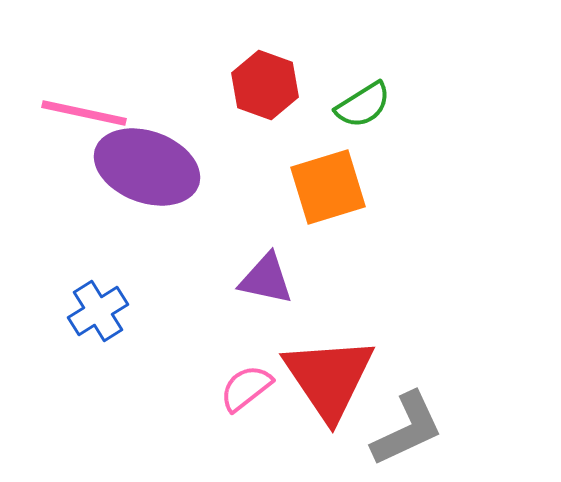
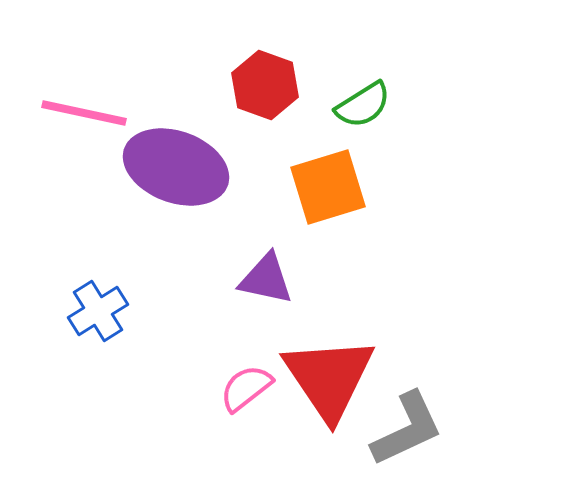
purple ellipse: moved 29 px right
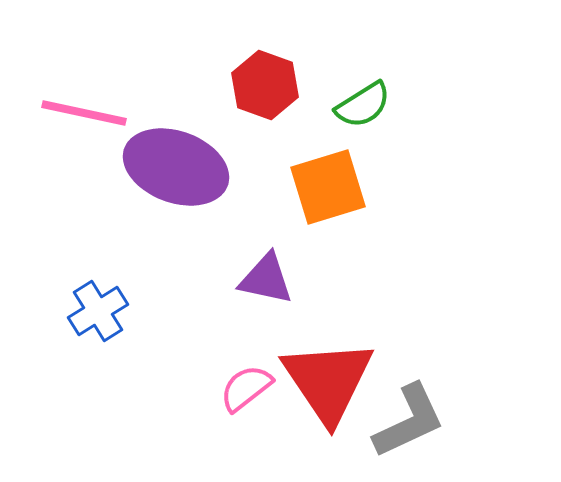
red triangle: moved 1 px left, 3 px down
gray L-shape: moved 2 px right, 8 px up
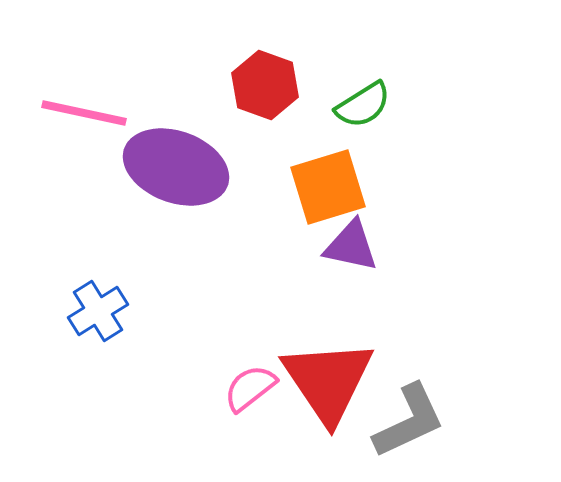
purple triangle: moved 85 px right, 33 px up
pink semicircle: moved 4 px right
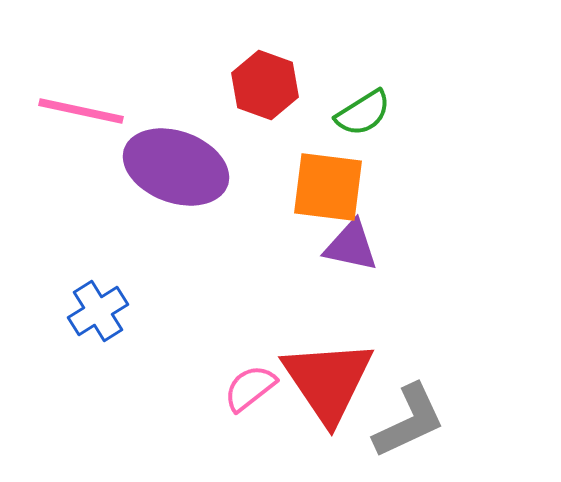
green semicircle: moved 8 px down
pink line: moved 3 px left, 2 px up
orange square: rotated 24 degrees clockwise
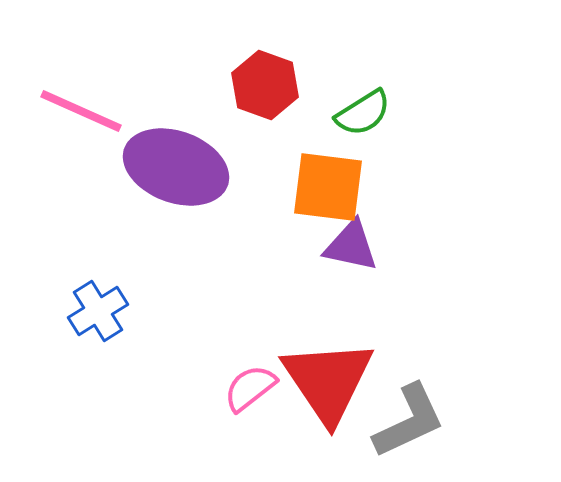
pink line: rotated 12 degrees clockwise
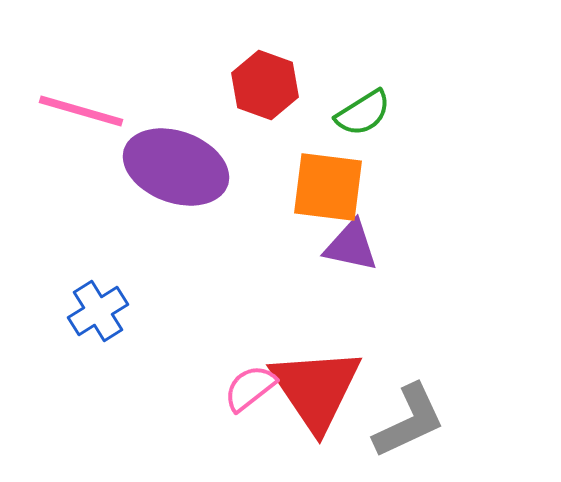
pink line: rotated 8 degrees counterclockwise
red triangle: moved 12 px left, 8 px down
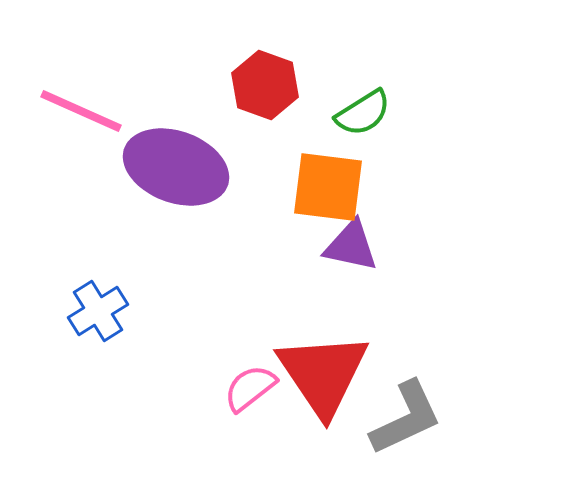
pink line: rotated 8 degrees clockwise
red triangle: moved 7 px right, 15 px up
gray L-shape: moved 3 px left, 3 px up
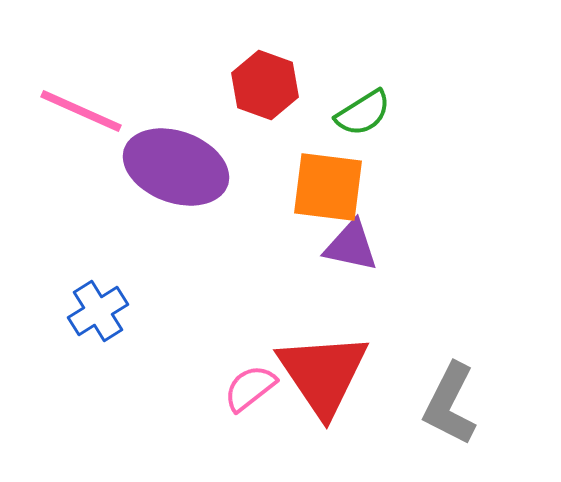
gray L-shape: moved 44 px right, 14 px up; rotated 142 degrees clockwise
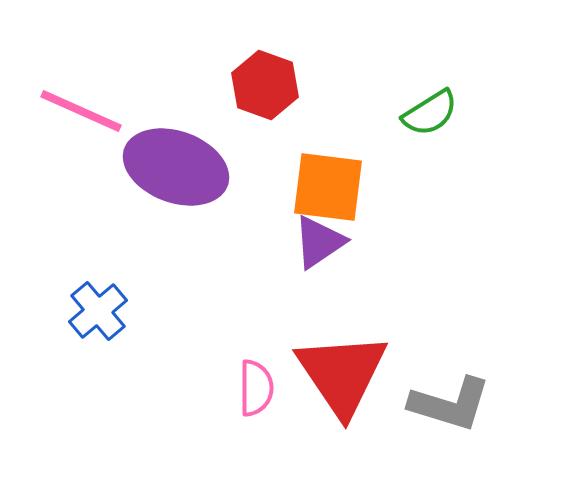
green semicircle: moved 67 px right
purple triangle: moved 32 px left, 4 px up; rotated 46 degrees counterclockwise
blue cross: rotated 8 degrees counterclockwise
red triangle: moved 19 px right
pink semicircle: moved 6 px right; rotated 128 degrees clockwise
gray L-shape: rotated 100 degrees counterclockwise
